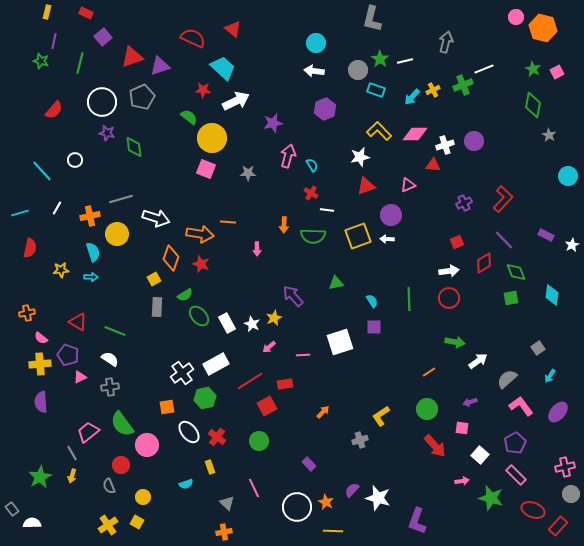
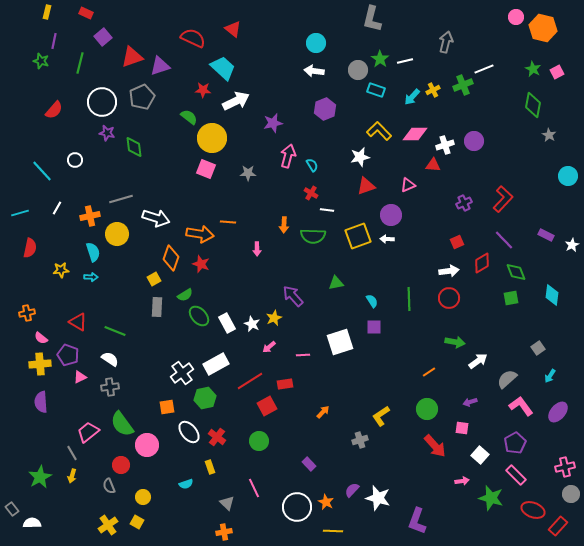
red diamond at (484, 263): moved 2 px left
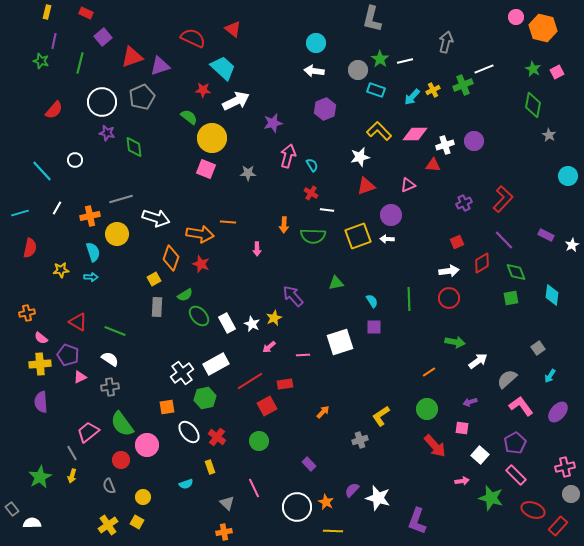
red circle at (121, 465): moved 5 px up
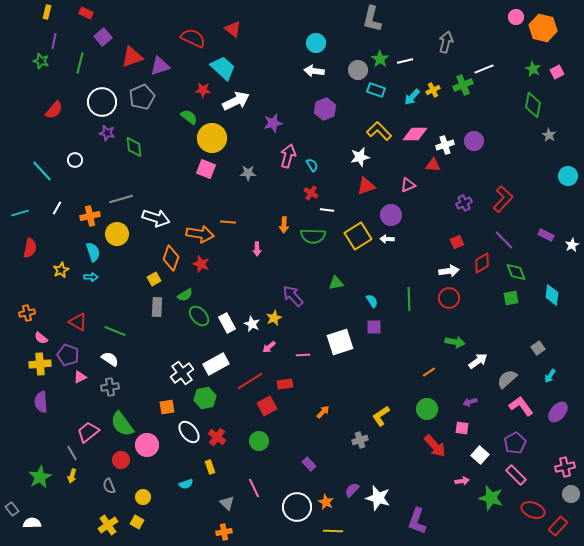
yellow square at (358, 236): rotated 12 degrees counterclockwise
yellow star at (61, 270): rotated 21 degrees counterclockwise
